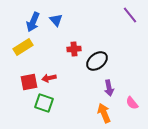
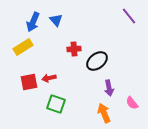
purple line: moved 1 px left, 1 px down
green square: moved 12 px right, 1 px down
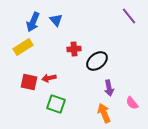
red square: rotated 24 degrees clockwise
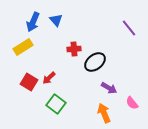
purple line: moved 12 px down
black ellipse: moved 2 px left, 1 px down
red arrow: rotated 32 degrees counterclockwise
red square: rotated 18 degrees clockwise
purple arrow: rotated 49 degrees counterclockwise
green square: rotated 18 degrees clockwise
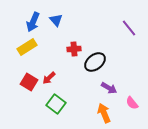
yellow rectangle: moved 4 px right
